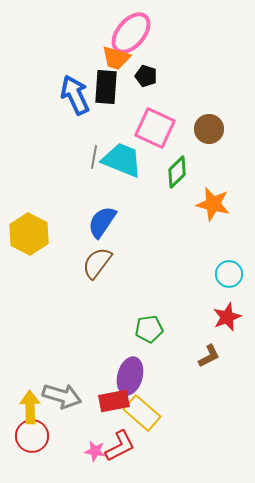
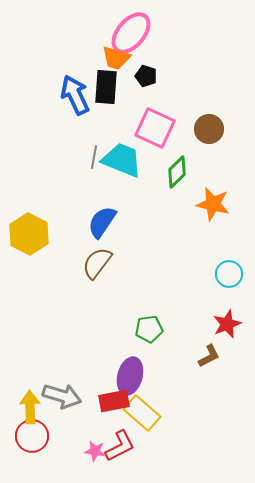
red star: moved 7 px down
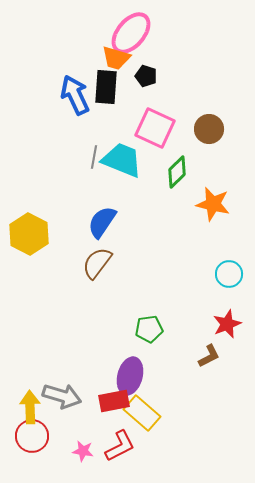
pink star: moved 12 px left
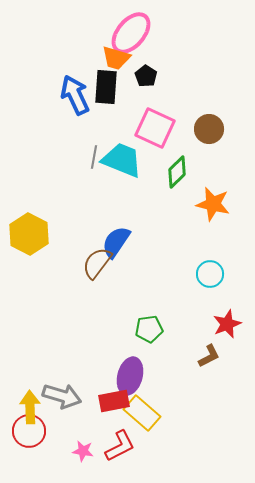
black pentagon: rotated 15 degrees clockwise
blue semicircle: moved 14 px right, 20 px down
cyan circle: moved 19 px left
red circle: moved 3 px left, 5 px up
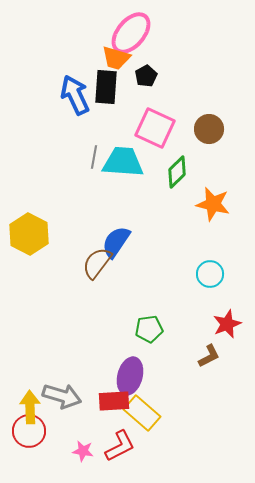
black pentagon: rotated 10 degrees clockwise
cyan trapezoid: moved 1 px right, 2 px down; rotated 18 degrees counterclockwise
red rectangle: rotated 8 degrees clockwise
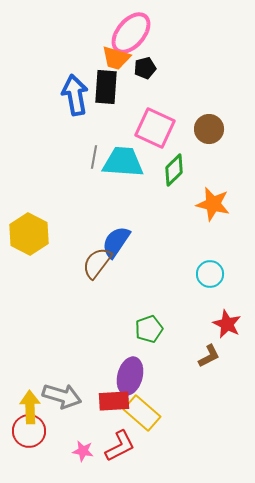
black pentagon: moved 1 px left, 8 px up; rotated 15 degrees clockwise
blue arrow: rotated 15 degrees clockwise
green diamond: moved 3 px left, 2 px up
red star: rotated 24 degrees counterclockwise
green pentagon: rotated 12 degrees counterclockwise
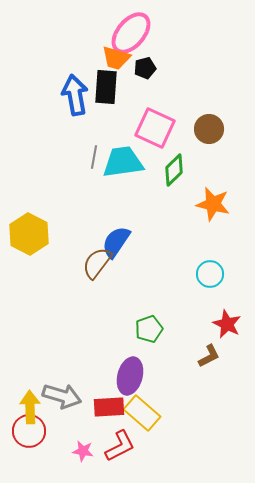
cyan trapezoid: rotated 12 degrees counterclockwise
red rectangle: moved 5 px left, 6 px down
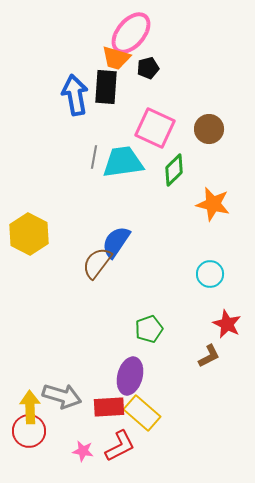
black pentagon: moved 3 px right
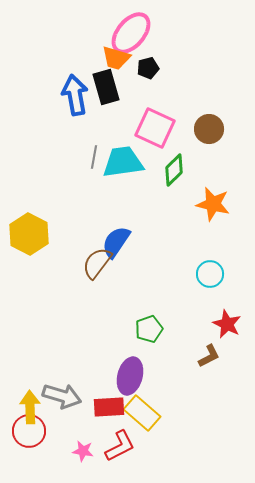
black rectangle: rotated 20 degrees counterclockwise
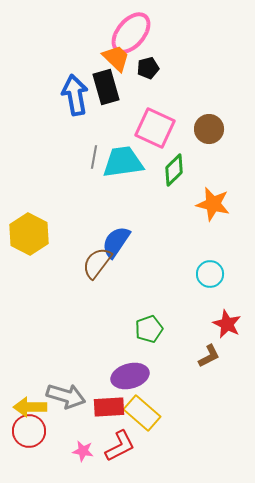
orange trapezoid: rotated 152 degrees counterclockwise
purple ellipse: rotated 60 degrees clockwise
gray arrow: moved 4 px right
yellow arrow: rotated 88 degrees counterclockwise
